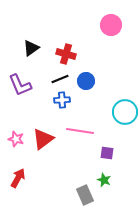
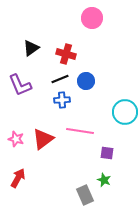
pink circle: moved 19 px left, 7 px up
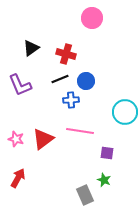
blue cross: moved 9 px right
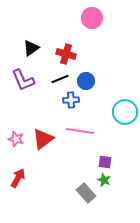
purple L-shape: moved 3 px right, 5 px up
purple square: moved 2 px left, 9 px down
gray rectangle: moved 1 px right, 2 px up; rotated 18 degrees counterclockwise
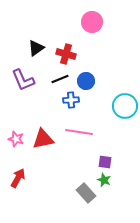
pink circle: moved 4 px down
black triangle: moved 5 px right
cyan circle: moved 6 px up
pink line: moved 1 px left, 1 px down
red triangle: rotated 25 degrees clockwise
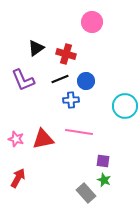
purple square: moved 2 px left, 1 px up
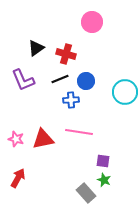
cyan circle: moved 14 px up
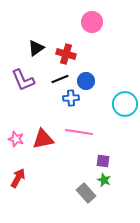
cyan circle: moved 12 px down
blue cross: moved 2 px up
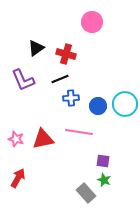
blue circle: moved 12 px right, 25 px down
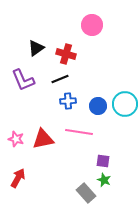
pink circle: moved 3 px down
blue cross: moved 3 px left, 3 px down
